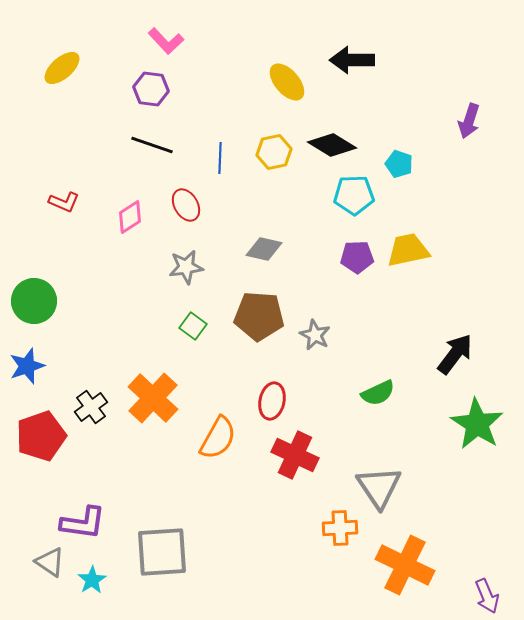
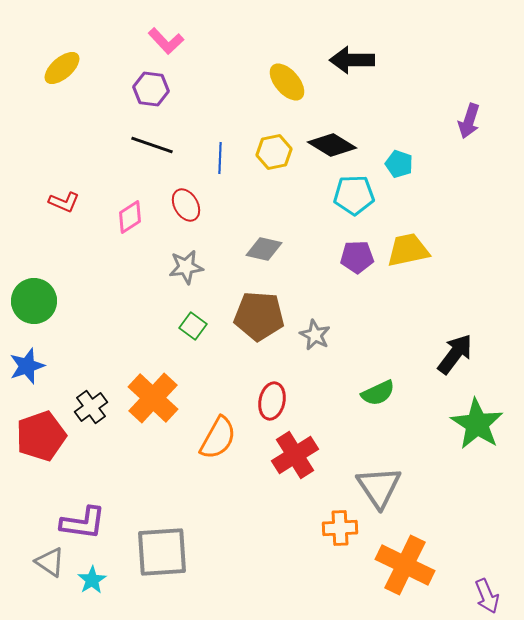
red cross at (295, 455): rotated 33 degrees clockwise
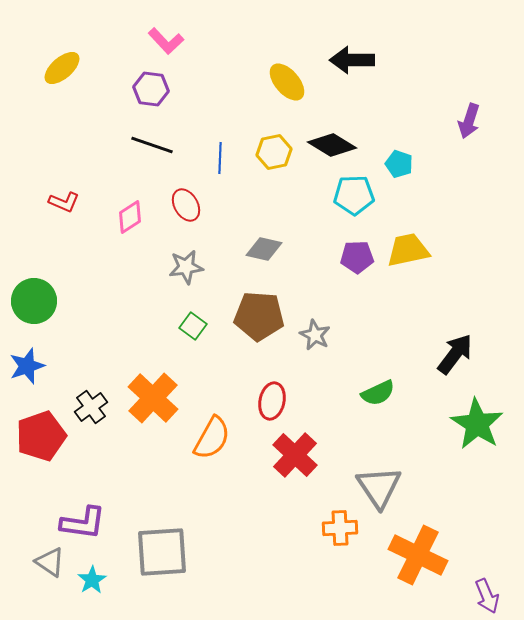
orange semicircle at (218, 438): moved 6 px left
red cross at (295, 455): rotated 15 degrees counterclockwise
orange cross at (405, 565): moved 13 px right, 10 px up
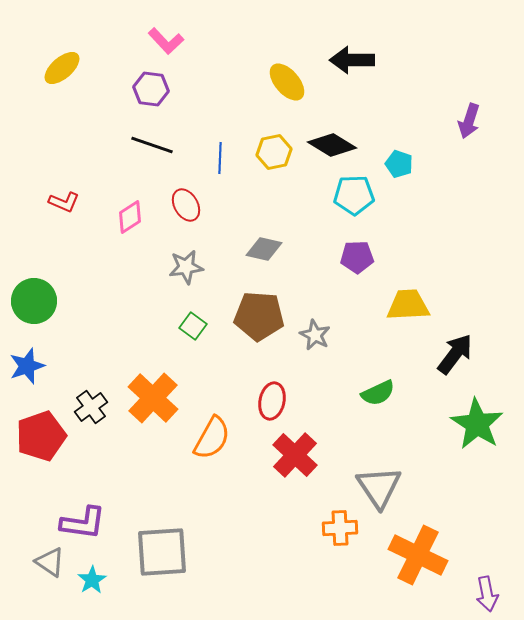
yellow trapezoid at (408, 250): moved 55 px down; rotated 9 degrees clockwise
purple arrow at (487, 596): moved 2 px up; rotated 12 degrees clockwise
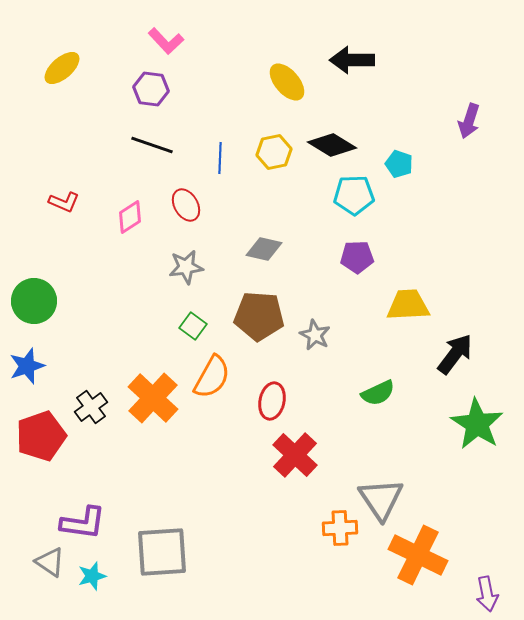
orange semicircle at (212, 438): moved 61 px up
gray triangle at (379, 487): moved 2 px right, 12 px down
cyan star at (92, 580): moved 4 px up; rotated 16 degrees clockwise
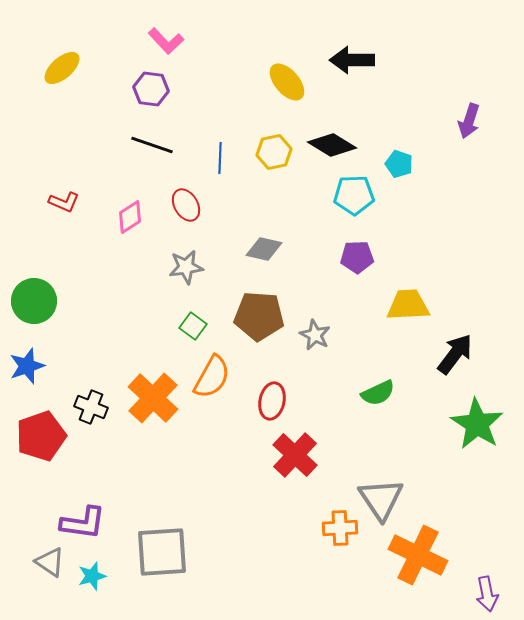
black cross at (91, 407): rotated 32 degrees counterclockwise
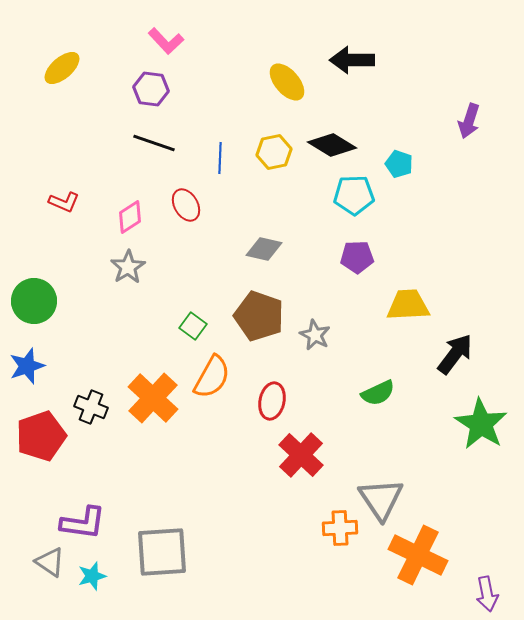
black line at (152, 145): moved 2 px right, 2 px up
gray star at (186, 267): moved 58 px left; rotated 24 degrees counterclockwise
brown pentagon at (259, 316): rotated 15 degrees clockwise
green star at (477, 424): moved 4 px right
red cross at (295, 455): moved 6 px right
